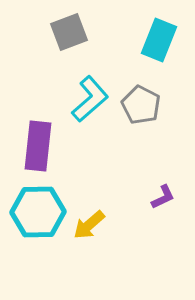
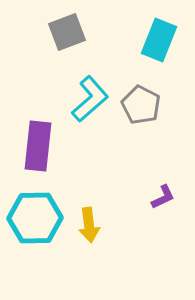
gray square: moved 2 px left
cyan hexagon: moved 3 px left, 6 px down
yellow arrow: rotated 56 degrees counterclockwise
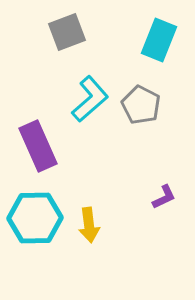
purple rectangle: rotated 30 degrees counterclockwise
purple L-shape: moved 1 px right
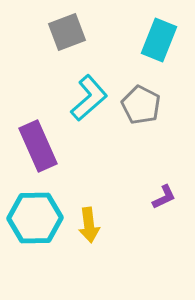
cyan L-shape: moved 1 px left, 1 px up
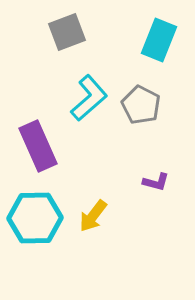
purple L-shape: moved 8 px left, 15 px up; rotated 40 degrees clockwise
yellow arrow: moved 4 px right, 9 px up; rotated 44 degrees clockwise
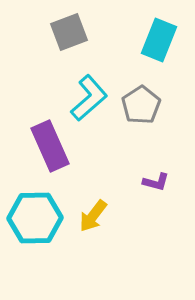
gray square: moved 2 px right
gray pentagon: rotated 12 degrees clockwise
purple rectangle: moved 12 px right
